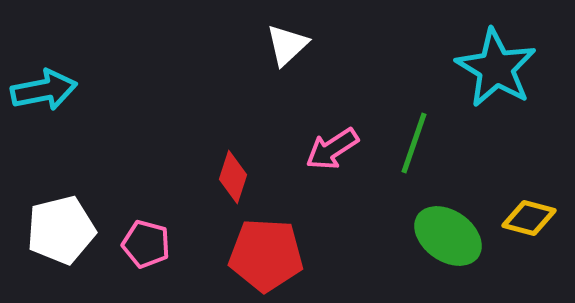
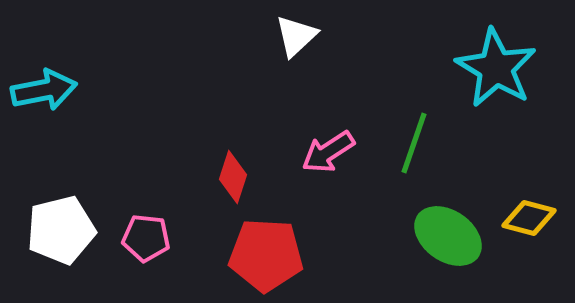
white triangle: moved 9 px right, 9 px up
pink arrow: moved 4 px left, 3 px down
pink pentagon: moved 6 px up; rotated 9 degrees counterclockwise
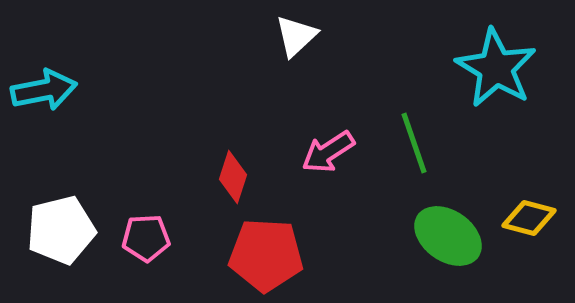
green line: rotated 38 degrees counterclockwise
pink pentagon: rotated 9 degrees counterclockwise
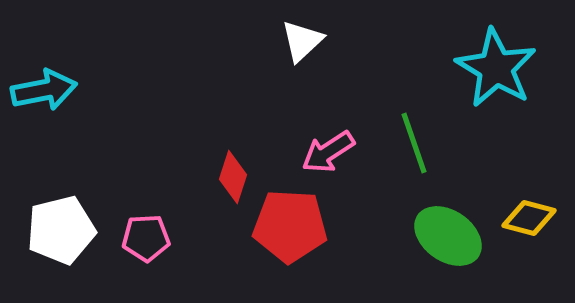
white triangle: moved 6 px right, 5 px down
red pentagon: moved 24 px right, 29 px up
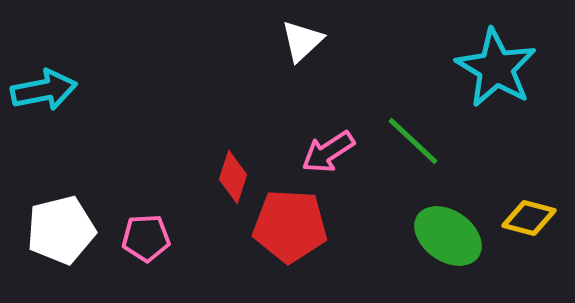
green line: moved 1 px left, 2 px up; rotated 28 degrees counterclockwise
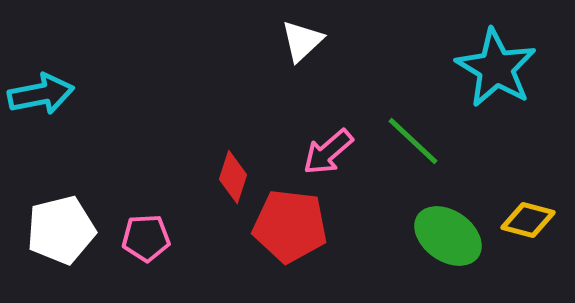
cyan arrow: moved 3 px left, 4 px down
pink arrow: rotated 8 degrees counterclockwise
yellow diamond: moved 1 px left, 2 px down
red pentagon: rotated 4 degrees clockwise
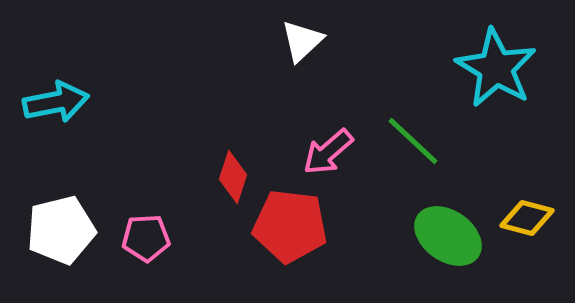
cyan arrow: moved 15 px right, 8 px down
yellow diamond: moved 1 px left, 2 px up
